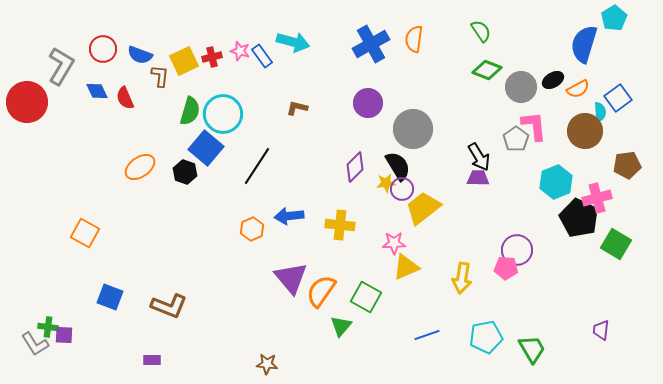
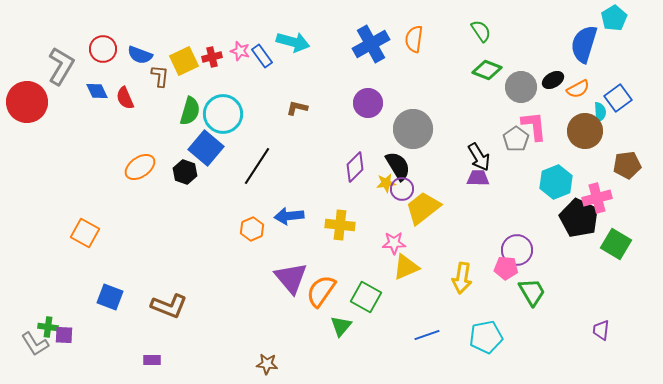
green trapezoid at (532, 349): moved 57 px up
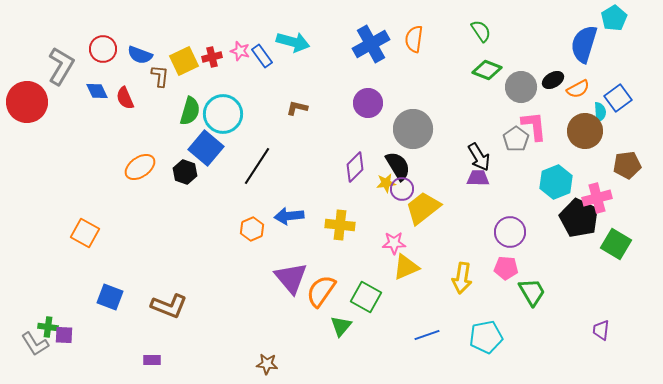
purple circle at (517, 250): moved 7 px left, 18 px up
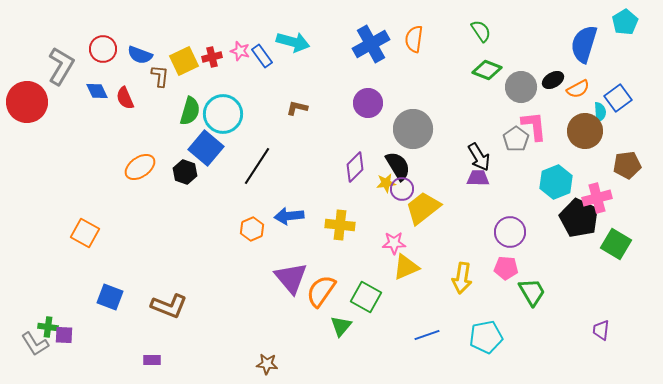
cyan pentagon at (614, 18): moved 11 px right, 4 px down
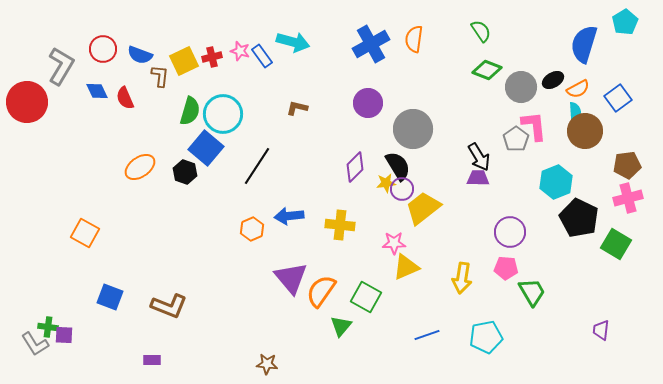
cyan semicircle at (600, 112): moved 25 px left
pink cross at (597, 198): moved 31 px right
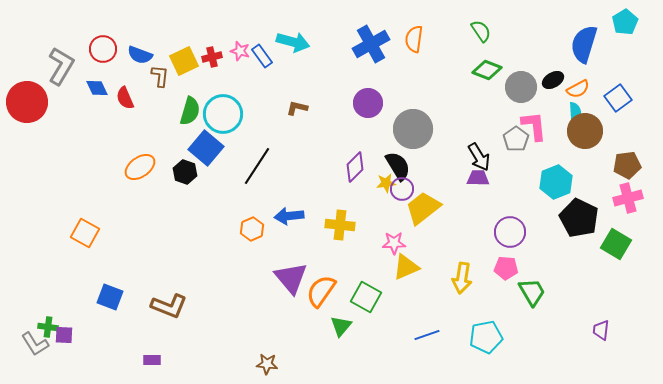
blue diamond at (97, 91): moved 3 px up
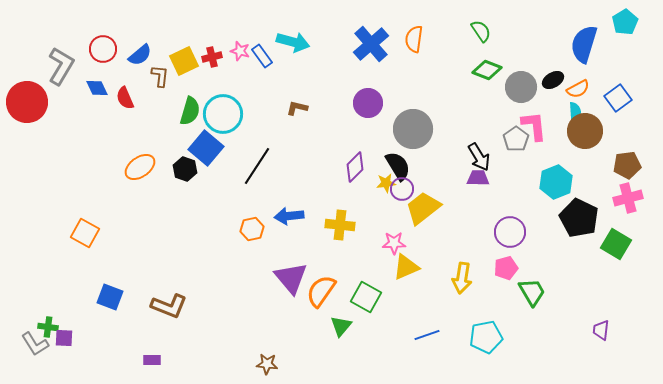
blue cross at (371, 44): rotated 12 degrees counterclockwise
blue semicircle at (140, 55): rotated 60 degrees counterclockwise
black hexagon at (185, 172): moved 3 px up
orange hexagon at (252, 229): rotated 10 degrees clockwise
pink pentagon at (506, 268): rotated 20 degrees counterclockwise
purple square at (64, 335): moved 3 px down
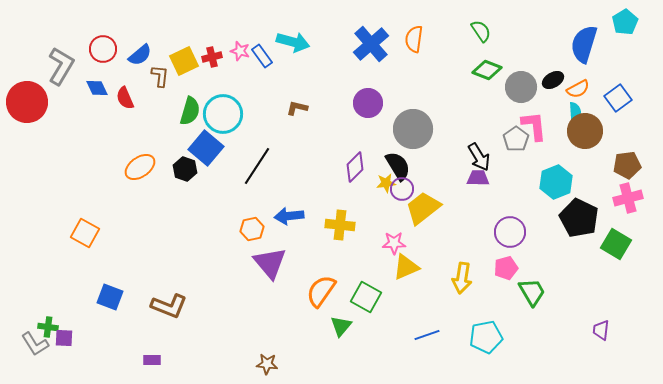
purple triangle at (291, 278): moved 21 px left, 15 px up
